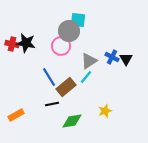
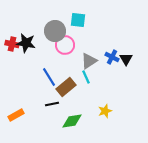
gray circle: moved 14 px left
pink circle: moved 4 px right, 1 px up
cyan line: rotated 64 degrees counterclockwise
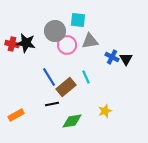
pink circle: moved 2 px right
gray triangle: moved 1 px right, 20 px up; rotated 24 degrees clockwise
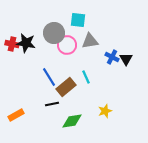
gray circle: moved 1 px left, 2 px down
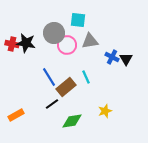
black line: rotated 24 degrees counterclockwise
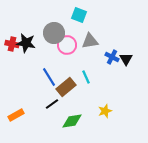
cyan square: moved 1 px right, 5 px up; rotated 14 degrees clockwise
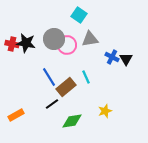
cyan square: rotated 14 degrees clockwise
gray circle: moved 6 px down
gray triangle: moved 2 px up
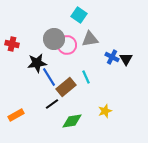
black star: moved 11 px right, 20 px down; rotated 18 degrees counterclockwise
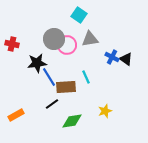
black triangle: rotated 24 degrees counterclockwise
brown rectangle: rotated 36 degrees clockwise
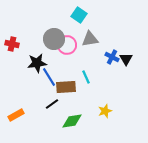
black triangle: rotated 24 degrees clockwise
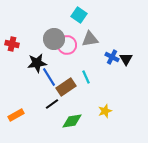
brown rectangle: rotated 30 degrees counterclockwise
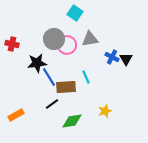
cyan square: moved 4 px left, 2 px up
brown rectangle: rotated 30 degrees clockwise
